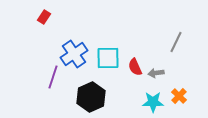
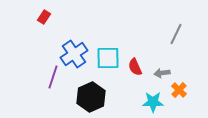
gray line: moved 8 px up
gray arrow: moved 6 px right
orange cross: moved 6 px up
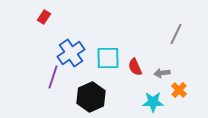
blue cross: moved 3 px left, 1 px up
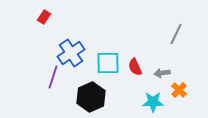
cyan square: moved 5 px down
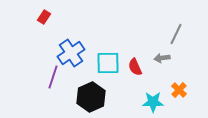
gray arrow: moved 15 px up
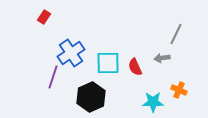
orange cross: rotated 21 degrees counterclockwise
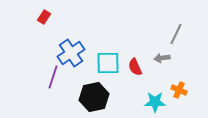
black hexagon: moved 3 px right; rotated 12 degrees clockwise
cyan star: moved 2 px right
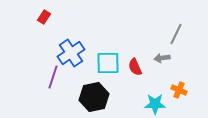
cyan star: moved 2 px down
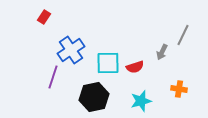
gray line: moved 7 px right, 1 px down
blue cross: moved 3 px up
gray arrow: moved 6 px up; rotated 56 degrees counterclockwise
red semicircle: rotated 84 degrees counterclockwise
orange cross: moved 1 px up; rotated 14 degrees counterclockwise
cyan star: moved 14 px left, 3 px up; rotated 15 degrees counterclockwise
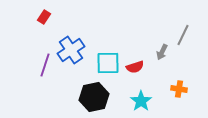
purple line: moved 8 px left, 12 px up
cyan star: rotated 20 degrees counterclockwise
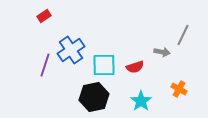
red rectangle: moved 1 px up; rotated 24 degrees clockwise
gray arrow: rotated 105 degrees counterclockwise
cyan square: moved 4 px left, 2 px down
orange cross: rotated 21 degrees clockwise
